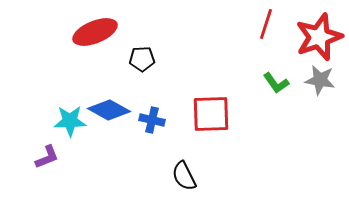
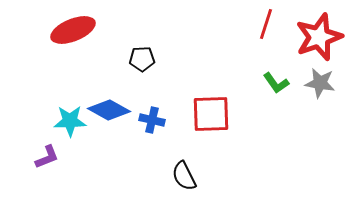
red ellipse: moved 22 px left, 2 px up
gray star: moved 3 px down
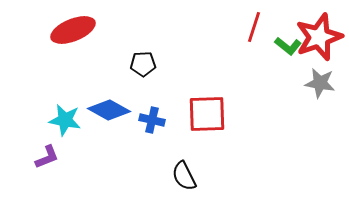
red line: moved 12 px left, 3 px down
black pentagon: moved 1 px right, 5 px down
green L-shape: moved 12 px right, 37 px up; rotated 16 degrees counterclockwise
red square: moved 4 px left
cyan star: moved 5 px left, 1 px up; rotated 12 degrees clockwise
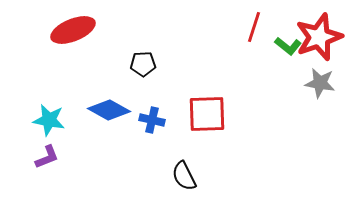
cyan star: moved 16 px left
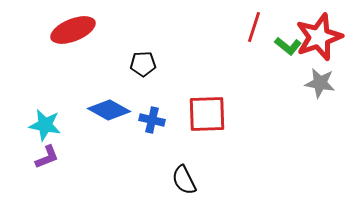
cyan star: moved 4 px left, 5 px down
black semicircle: moved 4 px down
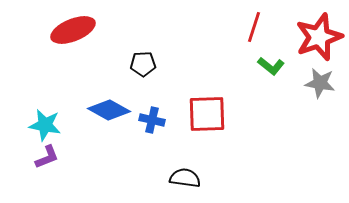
green L-shape: moved 17 px left, 20 px down
black semicircle: moved 1 px right, 2 px up; rotated 124 degrees clockwise
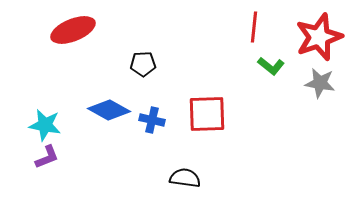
red line: rotated 12 degrees counterclockwise
